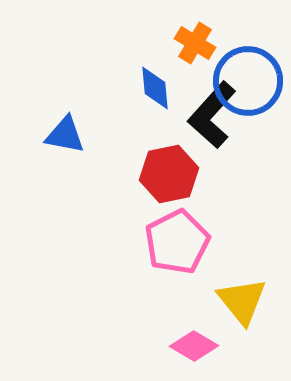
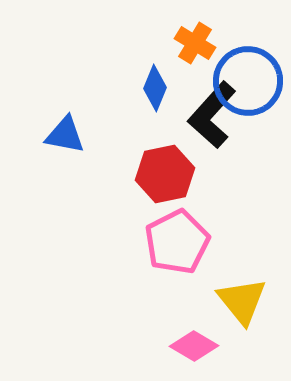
blue diamond: rotated 27 degrees clockwise
red hexagon: moved 4 px left
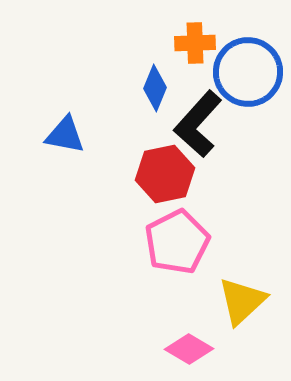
orange cross: rotated 33 degrees counterclockwise
blue circle: moved 9 px up
black L-shape: moved 14 px left, 9 px down
yellow triangle: rotated 26 degrees clockwise
pink diamond: moved 5 px left, 3 px down
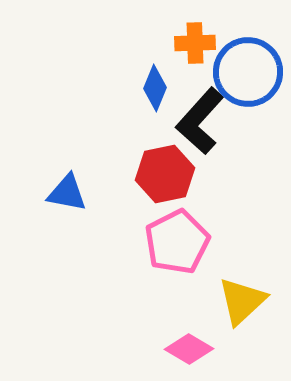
black L-shape: moved 2 px right, 3 px up
blue triangle: moved 2 px right, 58 px down
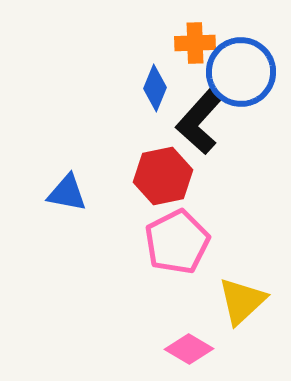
blue circle: moved 7 px left
red hexagon: moved 2 px left, 2 px down
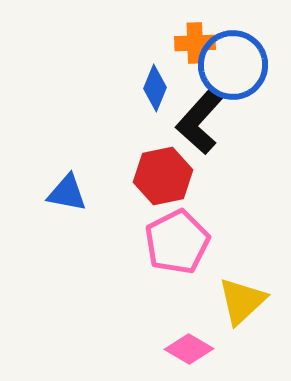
blue circle: moved 8 px left, 7 px up
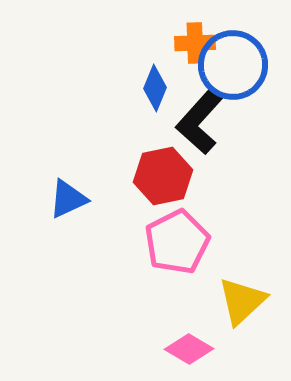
blue triangle: moved 1 px right, 6 px down; rotated 36 degrees counterclockwise
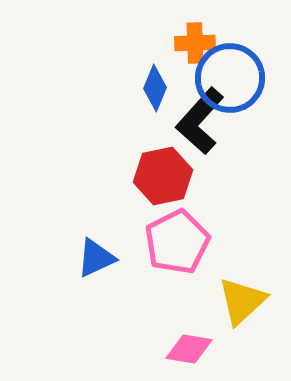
blue circle: moved 3 px left, 13 px down
blue triangle: moved 28 px right, 59 px down
pink diamond: rotated 21 degrees counterclockwise
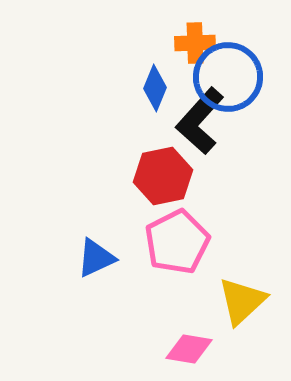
blue circle: moved 2 px left, 1 px up
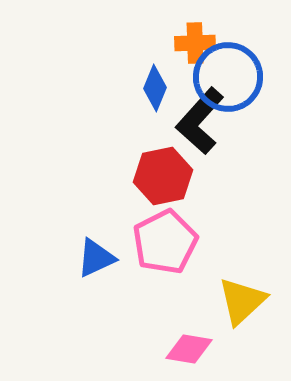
pink pentagon: moved 12 px left
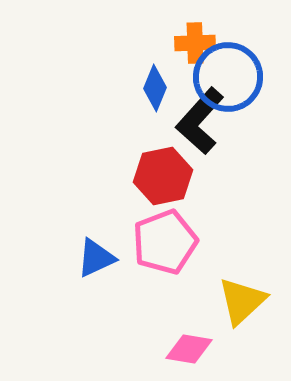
pink pentagon: rotated 6 degrees clockwise
